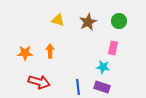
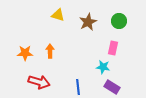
yellow triangle: moved 5 px up
purple rectangle: moved 10 px right; rotated 14 degrees clockwise
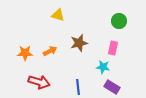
brown star: moved 9 px left, 21 px down; rotated 12 degrees clockwise
orange arrow: rotated 64 degrees clockwise
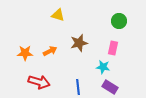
purple rectangle: moved 2 px left
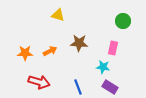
green circle: moved 4 px right
brown star: rotated 18 degrees clockwise
blue line: rotated 14 degrees counterclockwise
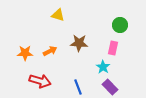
green circle: moved 3 px left, 4 px down
cyan star: rotated 24 degrees clockwise
red arrow: moved 1 px right, 1 px up
purple rectangle: rotated 14 degrees clockwise
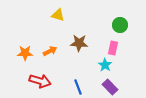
cyan star: moved 2 px right, 2 px up
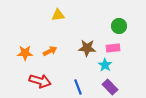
yellow triangle: rotated 24 degrees counterclockwise
green circle: moved 1 px left, 1 px down
brown star: moved 8 px right, 5 px down
pink rectangle: rotated 72 degrees clockwise
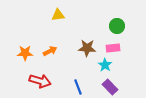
green circle: moved 2 px left
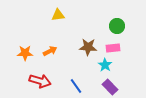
brown star: moved 1 px right, 1 px up
blue line: moved 2 px left, 1 px up; rotated 14 degrees counterclockwise
